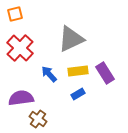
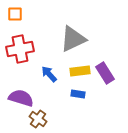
orange square: rotated 14 degrees clockwise
gray triangle: moved 2 px right
red cross: moved 1 px down; rotated 36 degrees clockwise
yellow rectangle: moved 2 px right
blue rectangle: rotated 40 degrees clockwise
purple semicircle: rotated 25 degrees clockwise
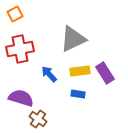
orange square: rotated 28 degrees counterclockwise
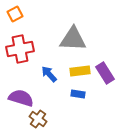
gray triangle: rotated 28 degrees clockwise
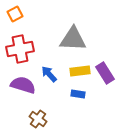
purple semicircle: moved 2 px right, 13 px up
